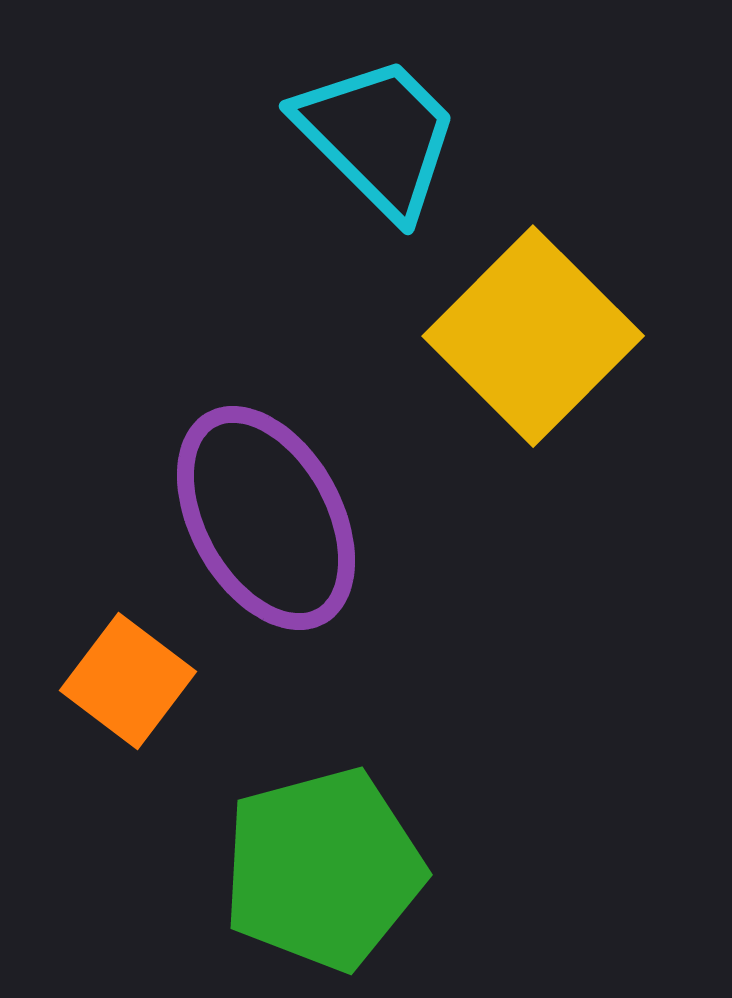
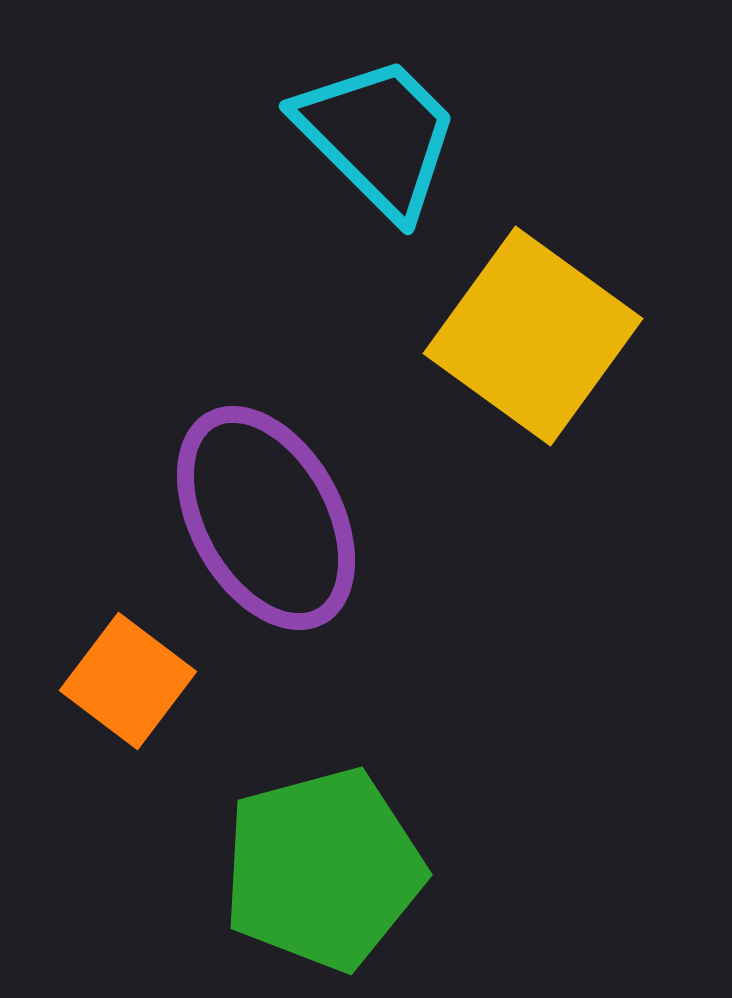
yellow square: rotated 9 degrees counterclockwise
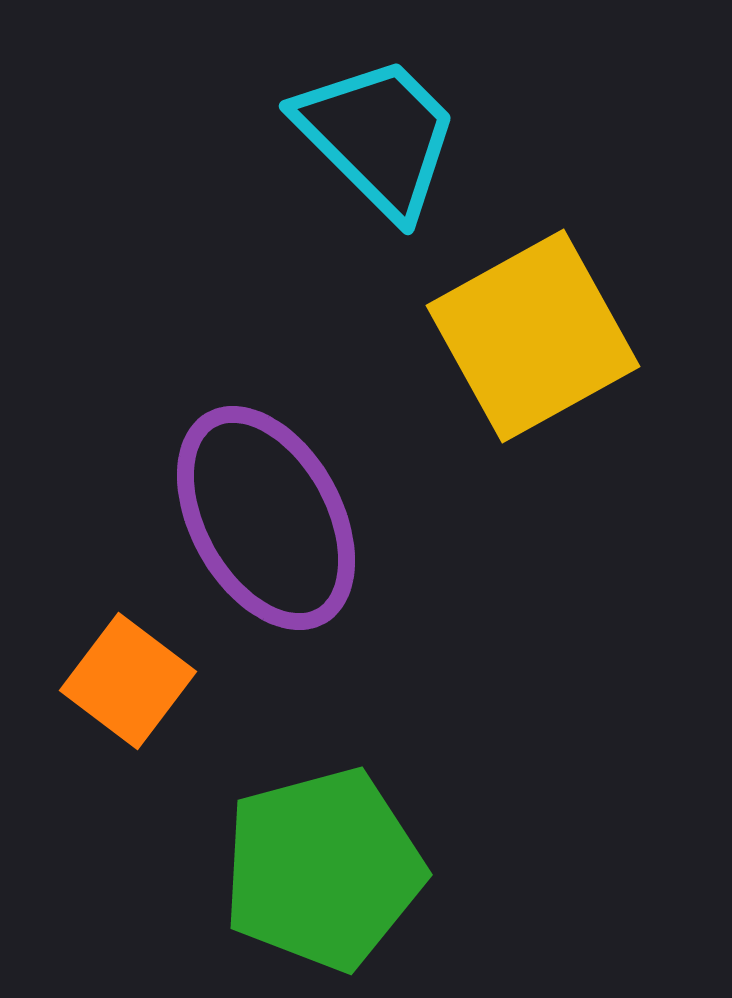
yellow square: rotated 25 degrees clockwise
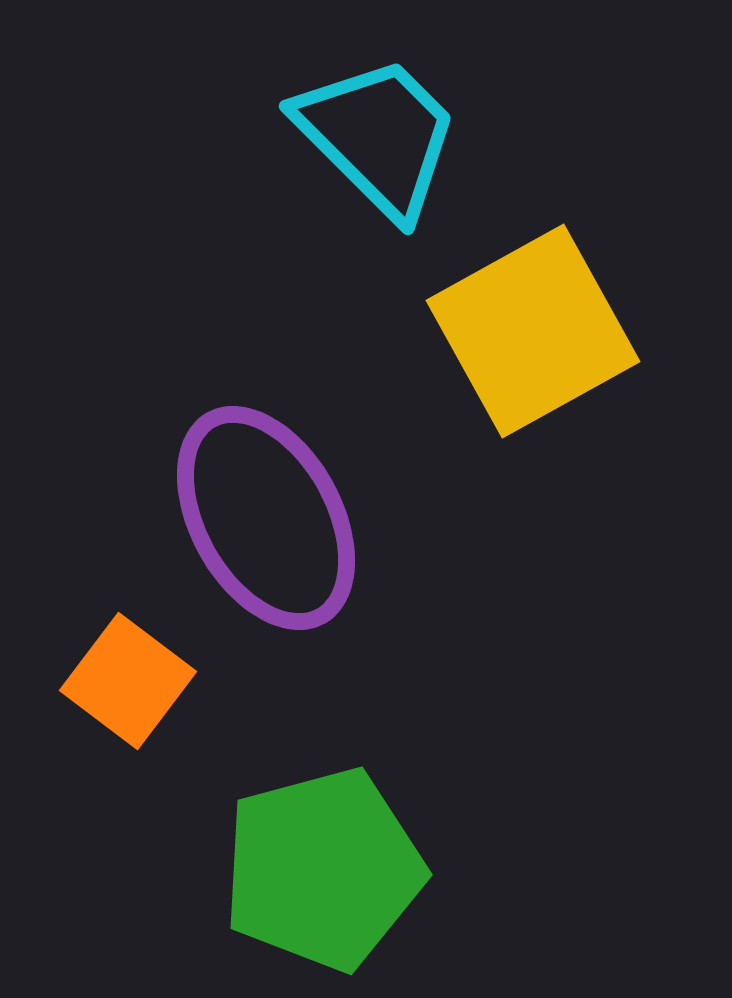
yellow square: moved 5 px up
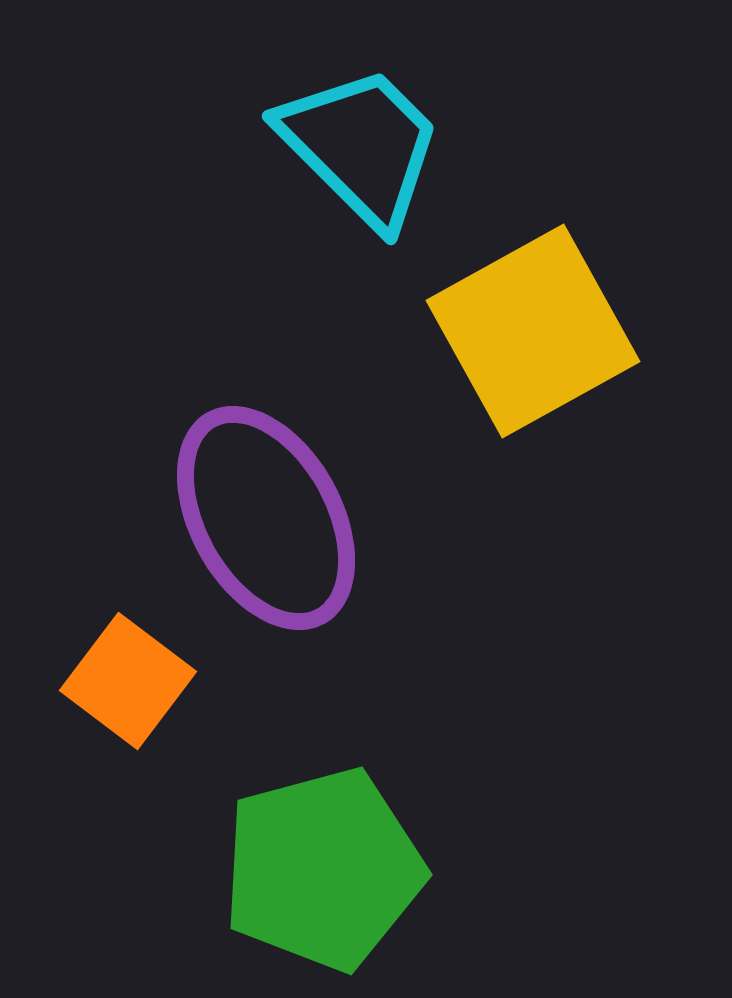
cyan trapezoid: moved 17 px left, 10 px down
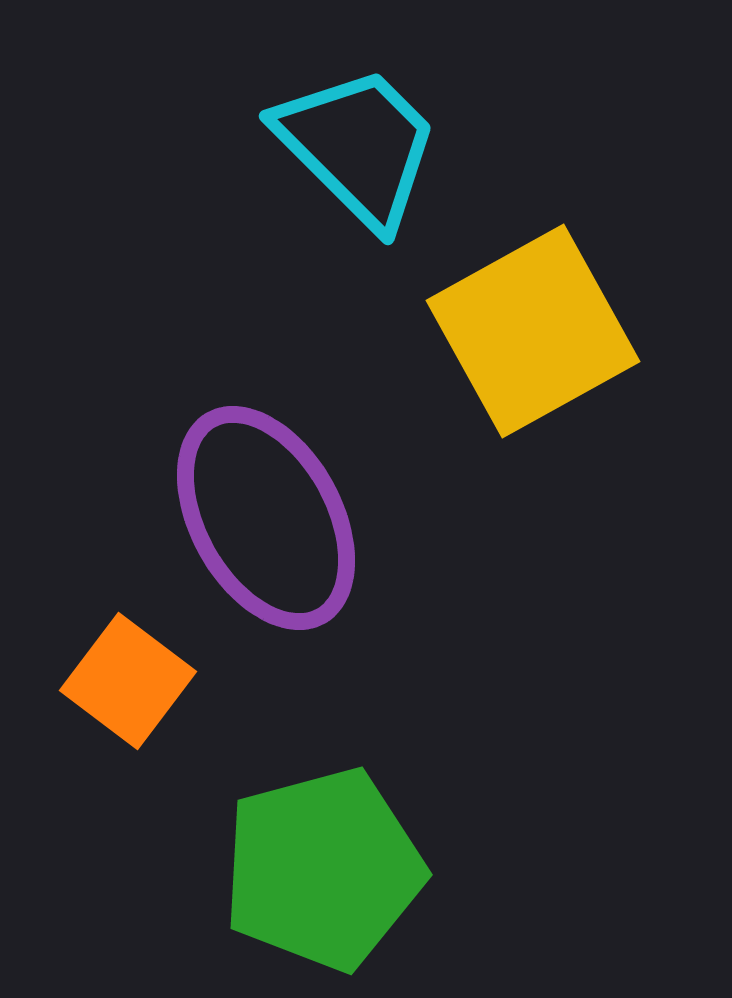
cyan trapezoid: moved 3 px left
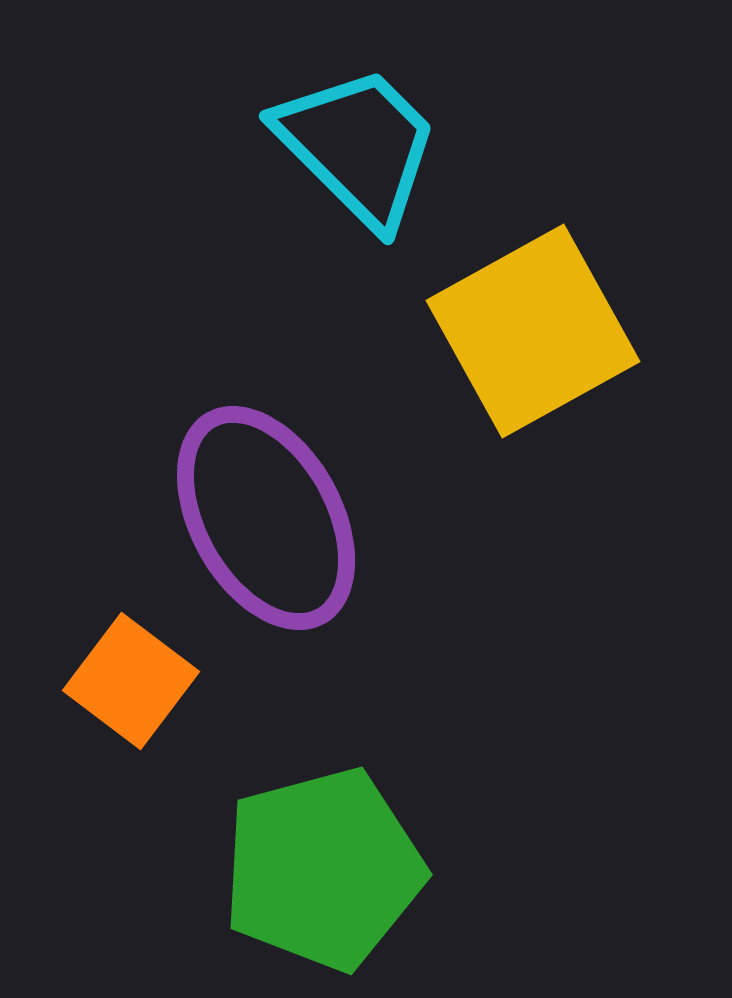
orange square: moved 3 px right
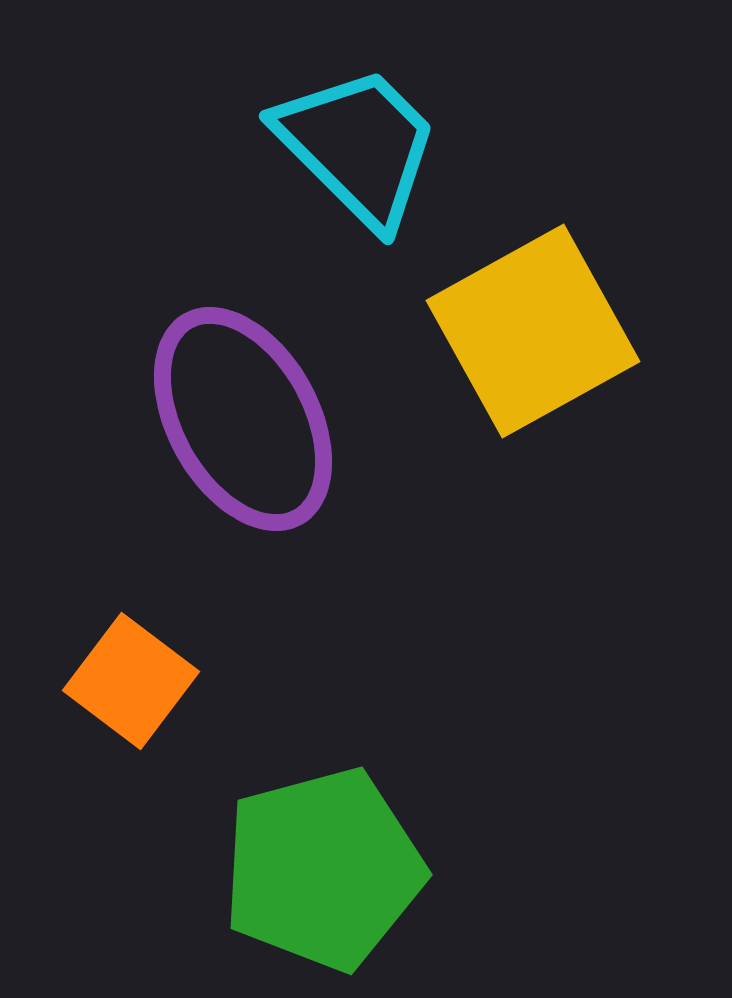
purple ellipse: moved 23 px left, 99 px up
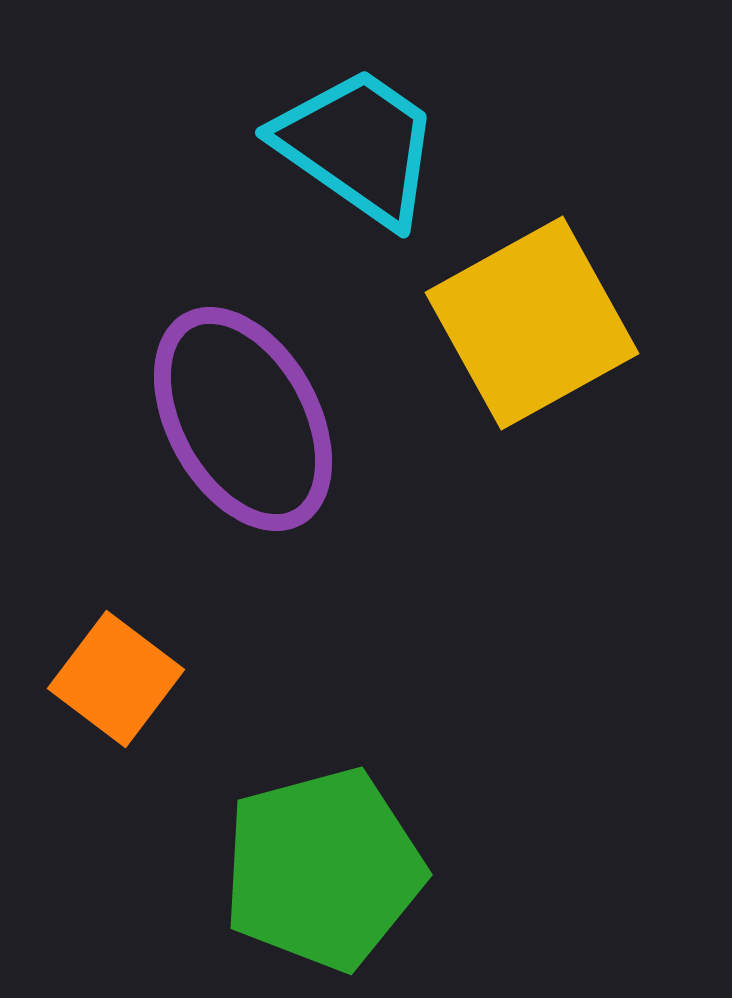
cyan trapezoid: rotated 10 degrees counterclockwise
yellow square: moved 1 px left, 8 px up
orange square: moved 15 px left, 2 px up
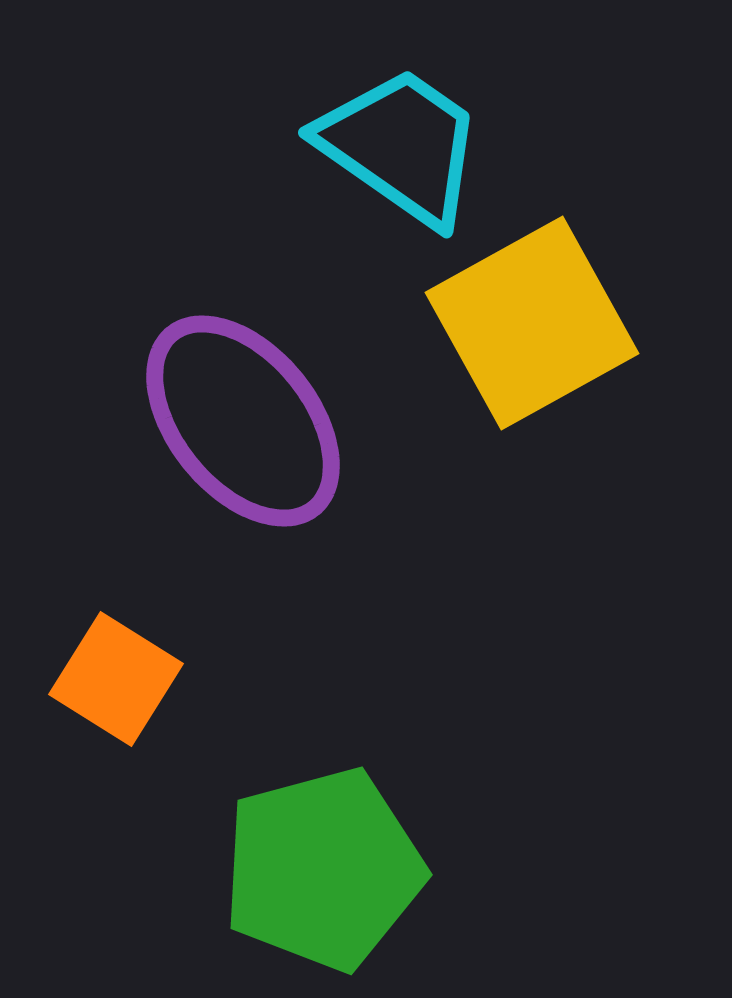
cyan trapezoid: moved 43 px right
purple ellipse: moved 2 px down; rotated 10 degrees counterclockwise
orange square: rotated 5 degrees counterclockwise
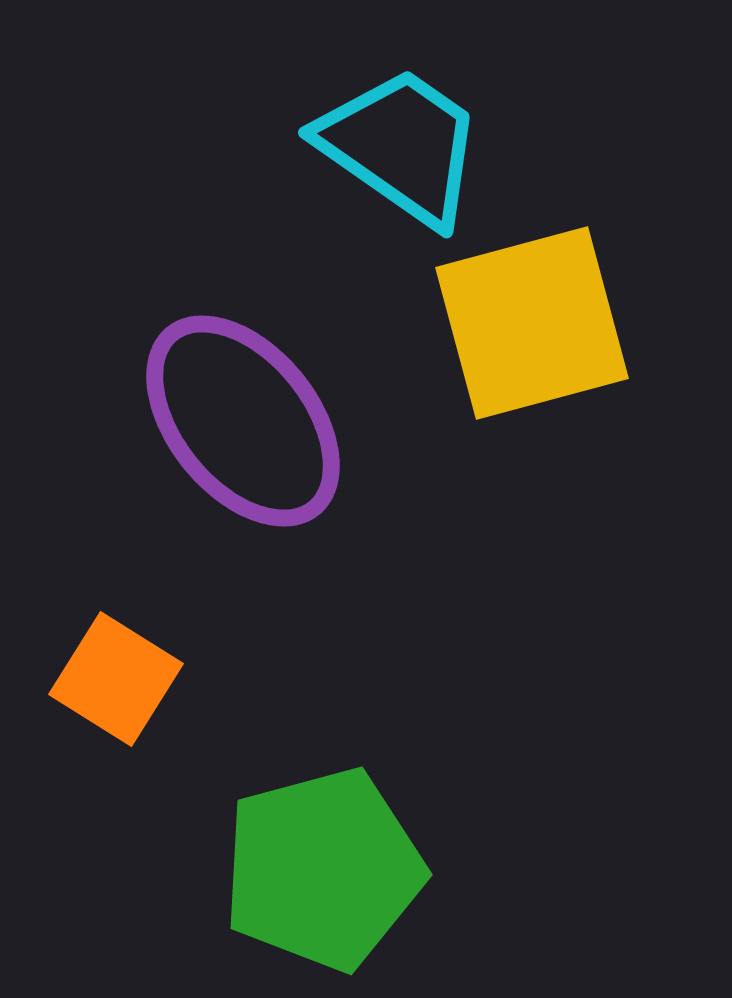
yellow square: rotated 14 degrees clockwise
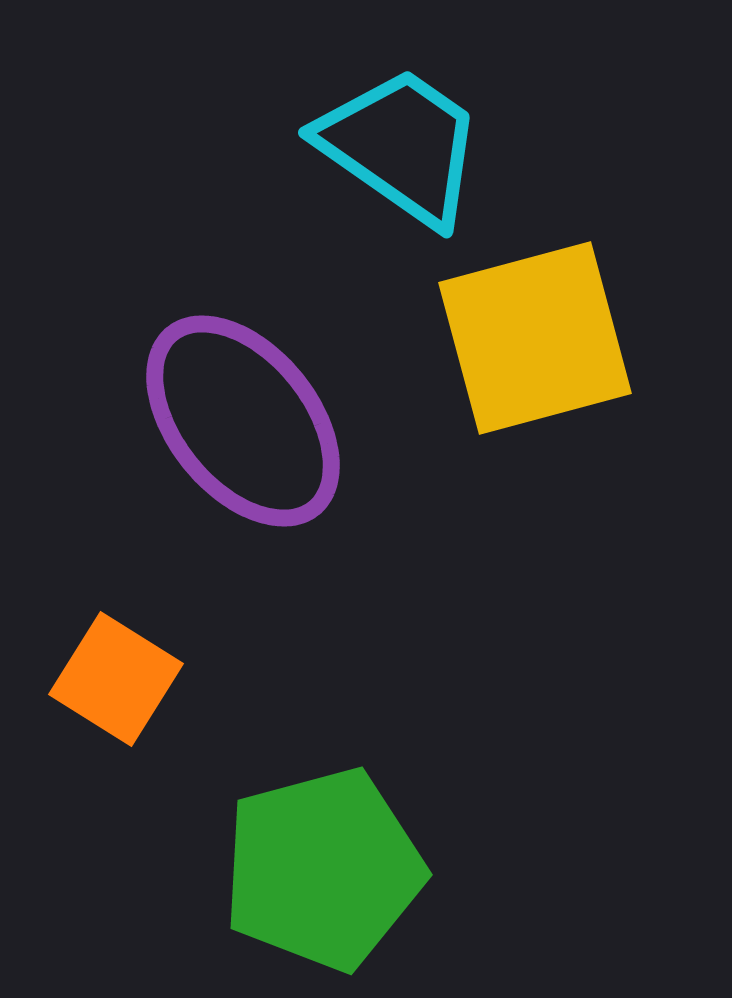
yellow square: moved 3 px right, 15 px down
